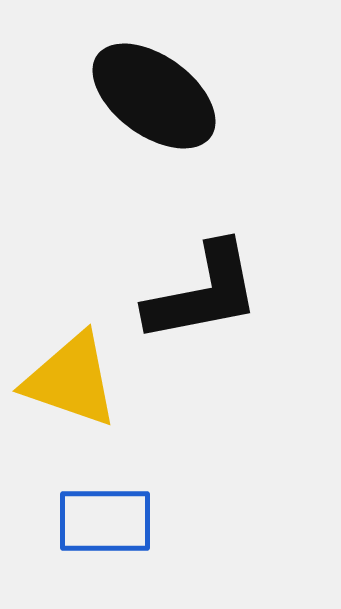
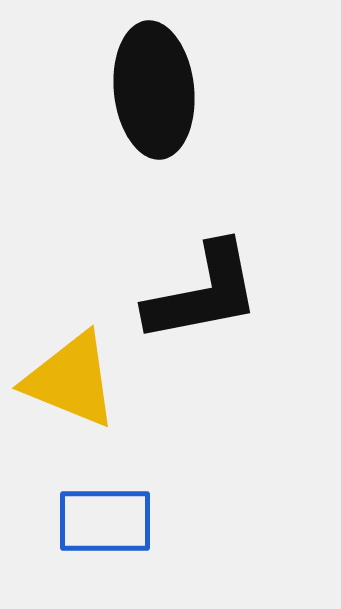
black ellipse: moved 6 px up; rotated 48 degrees clockwise
yellow triangle: rotated 3 degrees clockwise
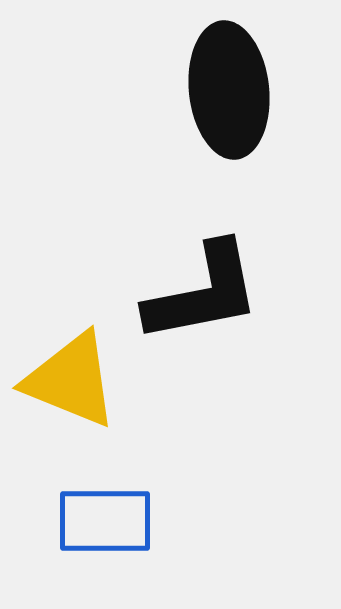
black ellipse: moved 75 px right
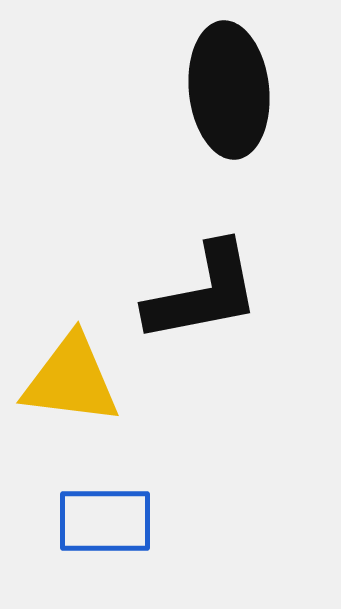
yellow triangle: rotated 15 degrees counterclockwise
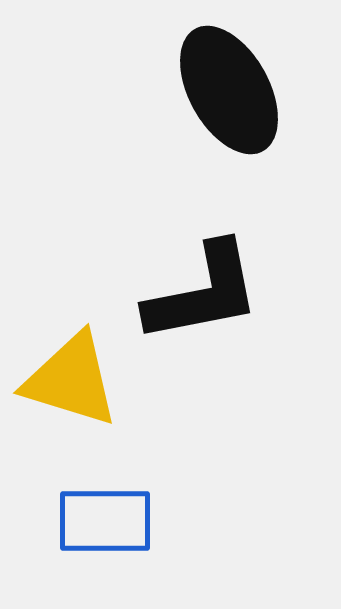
black ellipse: rotated 23 degrees counterclockwise
yellow triangle: rotated 10 degrees clockwise
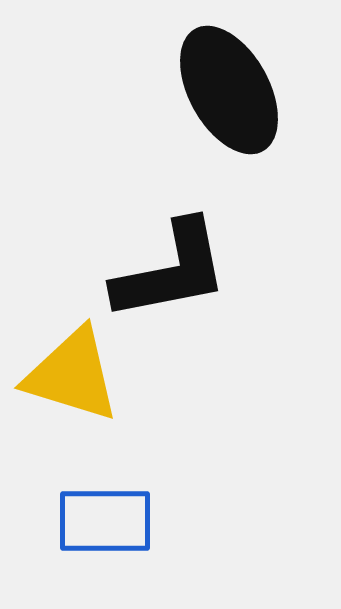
black L-shape: moved 32 px left, 22 px up
yellow triangle: moved 1 px right, 5 px up
